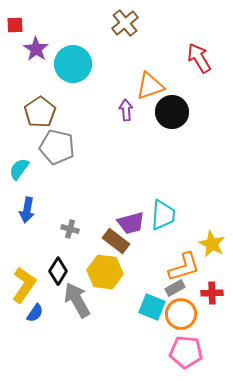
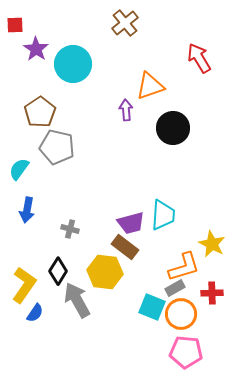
black circle: moved 1 px right, 16 px down
brown rectangle: moved 9 px right, 6 px down
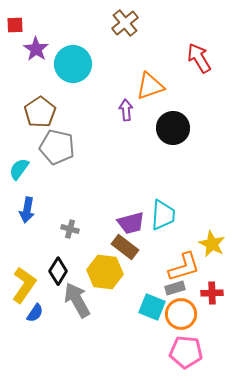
gray rectangle: rotated 12 degrees clockwise
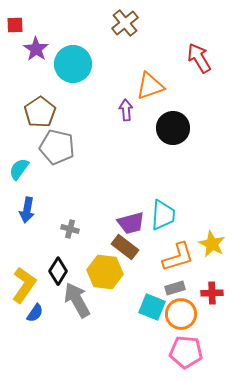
orange L-shape: moved 6 px left, 10 px up
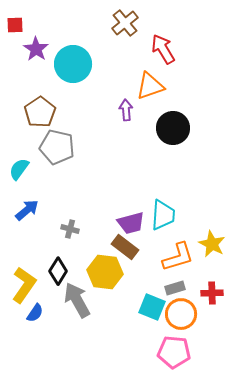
red arrow: moved 36 px left, 9 px up
blue arrow: rotated 140 degrees counterclockwise
pink pentagon: moved 12 px left
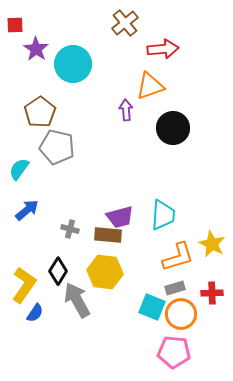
red arrow: rotated 116 degrees clockwise
purple trapezoid: moved 11 px left, 6 px up
brown rectangle: moved 17 px left, 12 px up; rotated 32 degrees counterclockwise
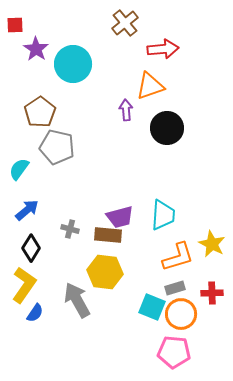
black circle: moved 6 px left
black diamond: moved 27 px left, 23 px up
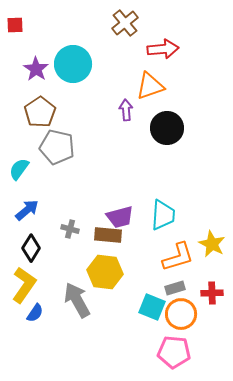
purple star: moved 20 px down
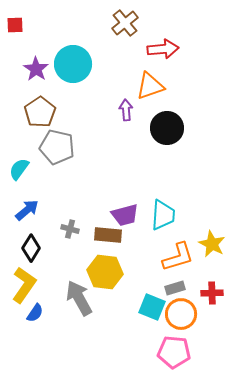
purple trapezoid: moved 5 px right, 2 px up
gray arrow: moved 2 px right, 2 px up
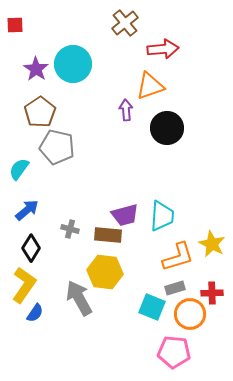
cyan trapezoid: moved 1 px left, 1 px down
orange circle: moved 9 px right
